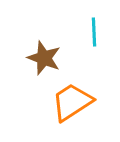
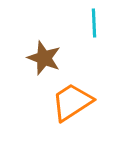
cyan line: moved 9 px up
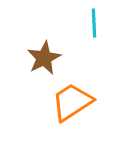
brown star: rotated 24 degrees clockwise
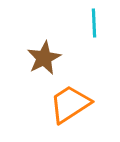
orange trapezoid: moved 2 px left, 2 px down
